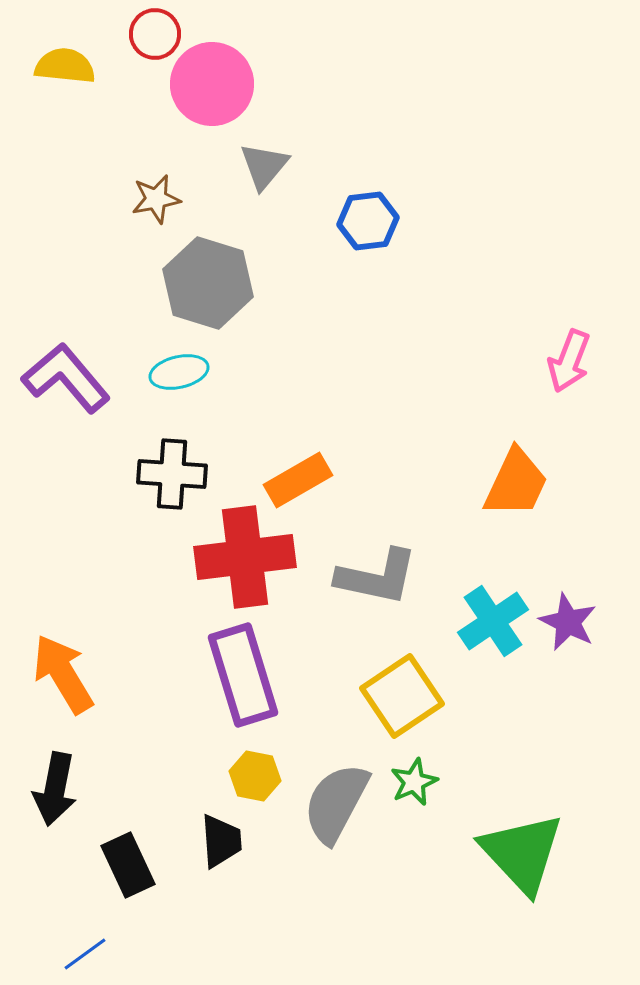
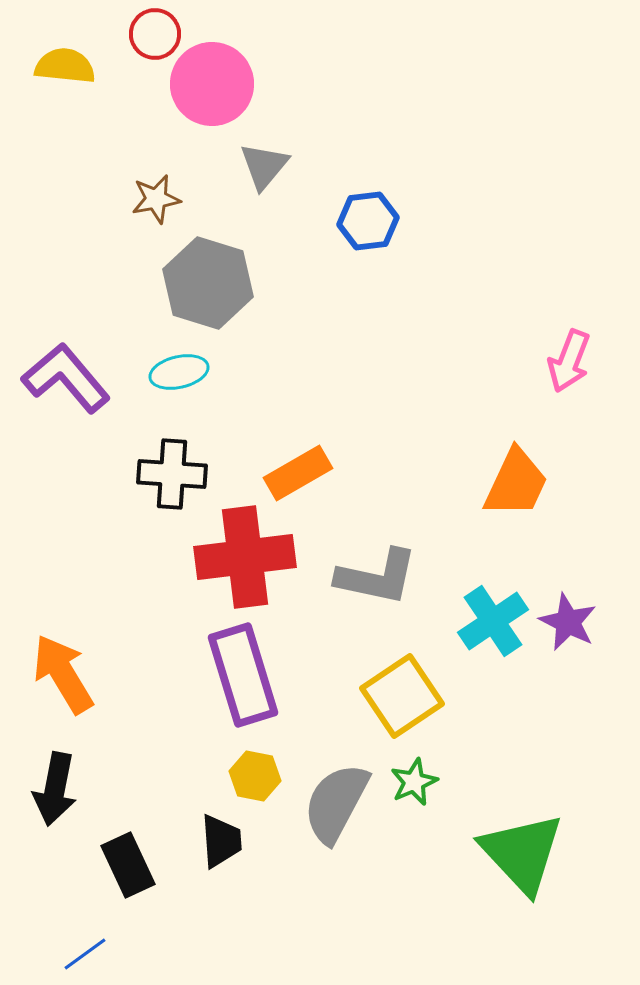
orange rectangle: moved 7 px up
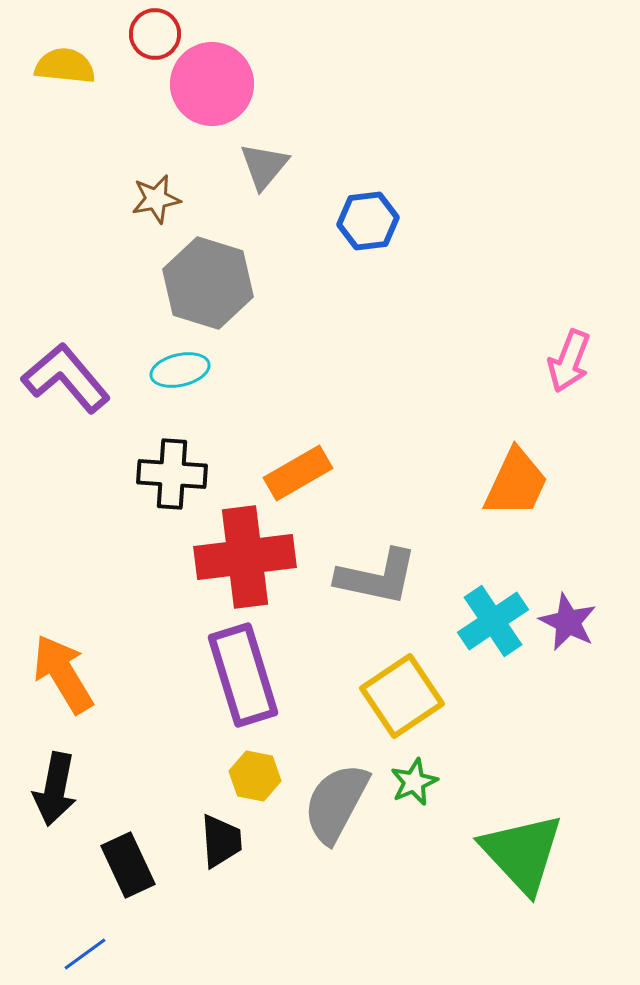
cyan ellipse: moved 1 px right, 2 px up
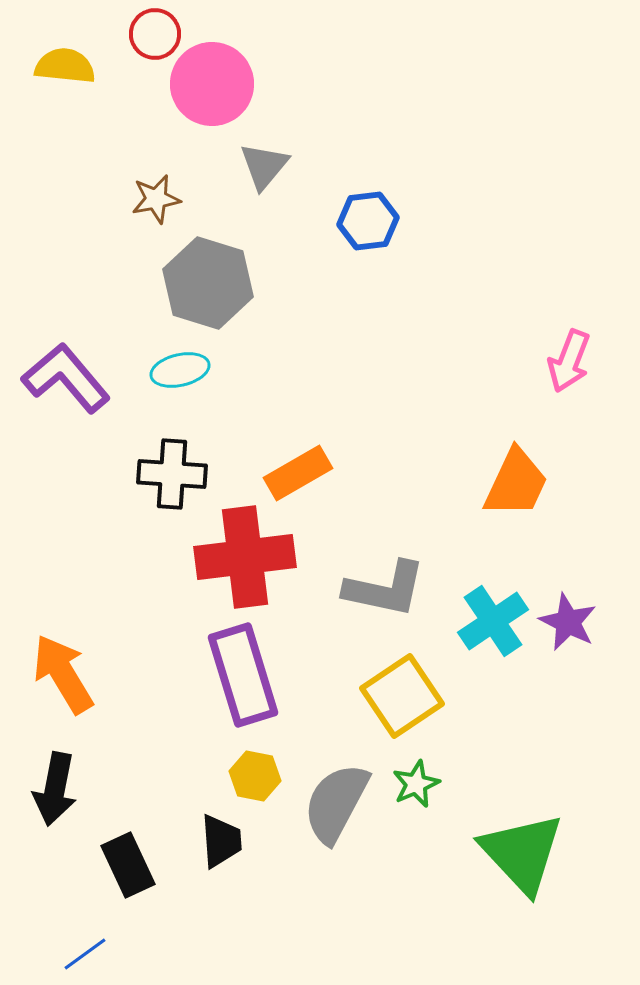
gray L-shape: moved 8 px right, 12 px down
green star: moved 2 px right, 2 px down
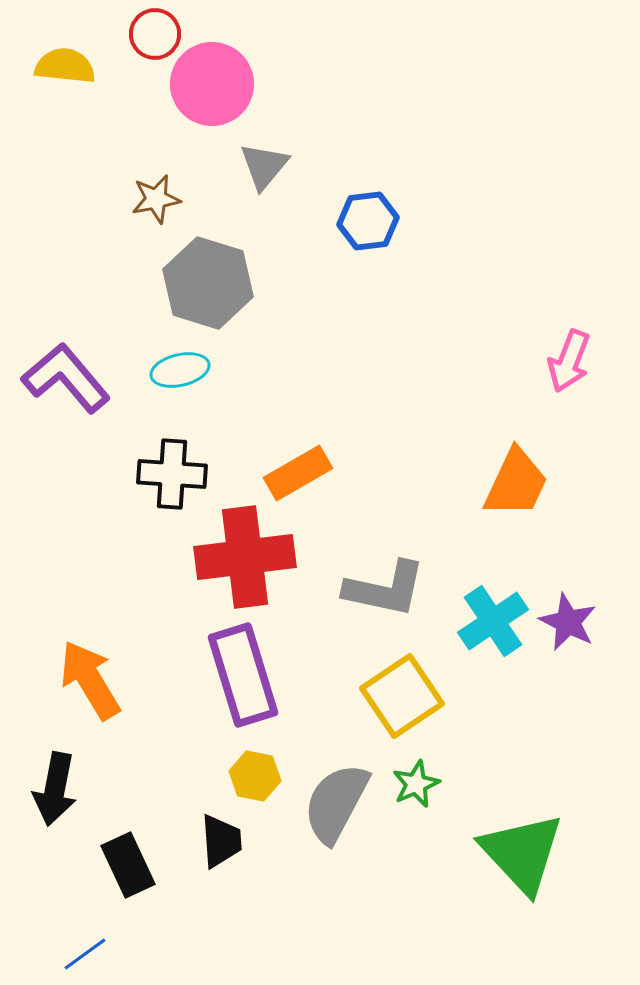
orange arrow: moved 27 px right, 6 px down
